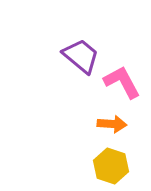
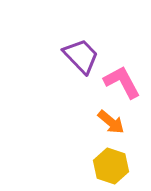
purple trapezoid: rotated 6 degrees clockwise
orange arrow: moved 1 px left, 2 px up; rotated 36 degrees clockwise
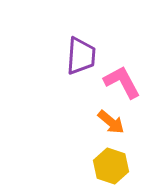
purple trapezoid: rotated 48 degrees clockwise
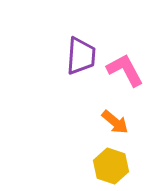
pink L-shape: moved 3 px right, 12 px up
orange arrow: moved 4 px right
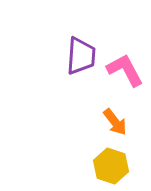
orange arrow: rotated 12 degrees clockwise
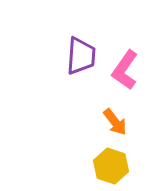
pink L-shape: rotated 117 degrees counterclockwise
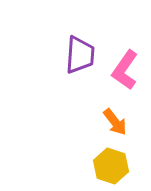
purple trapezoid: moved 1 px left, 1 px up
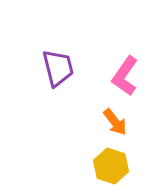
purple trapezoid: moved 22 px left, 13 px down; rotated 18 degrees counterclockwise
pink L-shape: moved 6 px down
